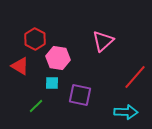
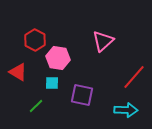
red hexagon: moved 1 px down
red triangle: moved 2 px left, 6 px down
red line: moved 1 px left
purple square: moved 2 px right
cyan arrow: moved 2 px up
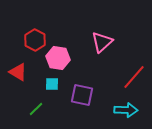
pink triangle: moved 1 px left, 1 px down
cyan square: moved 1 px down
green line: moved 3 px down
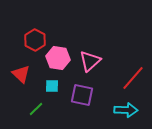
pink triangle: moved 12 px left, 19 px down
red triangle: moved 3 px right, 2 px down; rotated 12 degrees clockwise
red line: moved 1 px left, 1 px down
cyan square: moved 2 px down
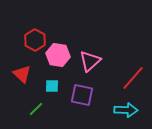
pink hexagon: moved 3 px up
red triangle: moved 1 px right
